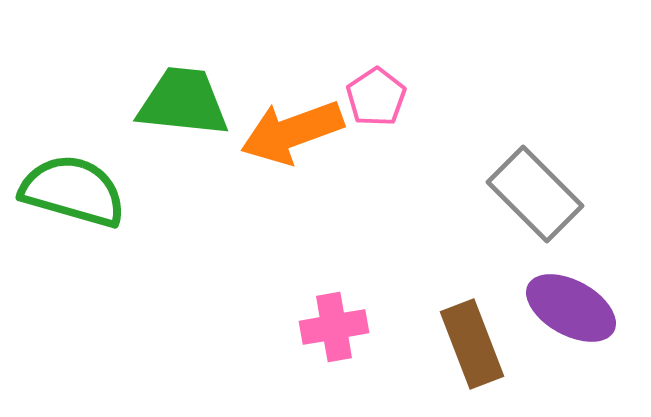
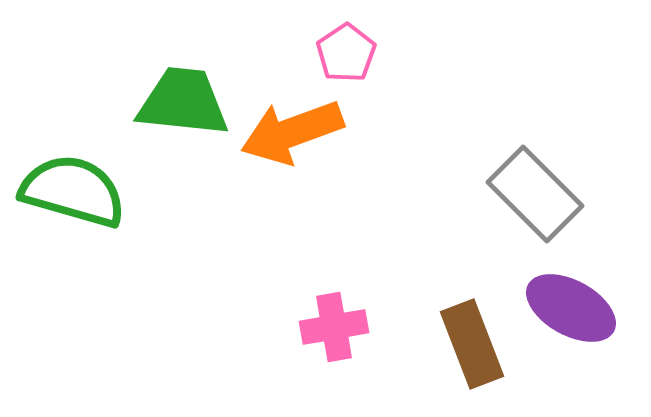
pink pentagon: moved 30 px left, 44 px up
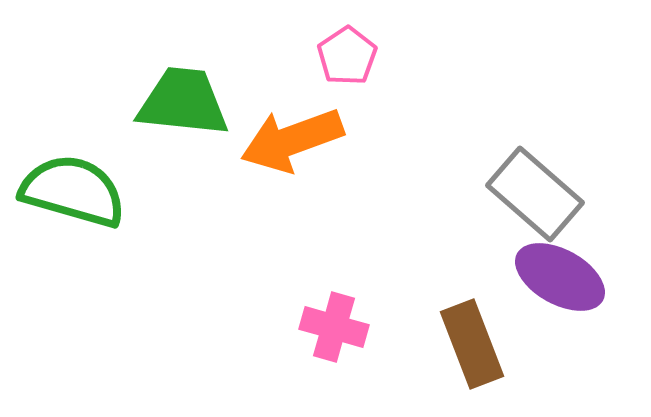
pink pentagon: moved 1 px right, 3 px down
orange arrow: moved 8 px down
gray rectangle: rotated 4 degrees counterclockwise
purple ellipse: moved 11 px left, 31 px up
pink cross: rotated 26 degrees clockwise
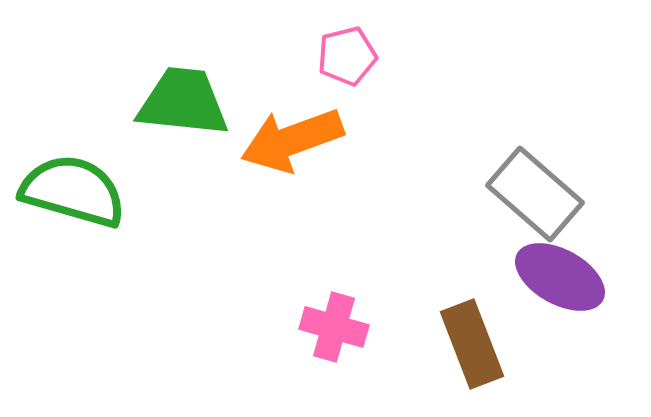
pink pentagon: rotated 20 degrees clockwise
